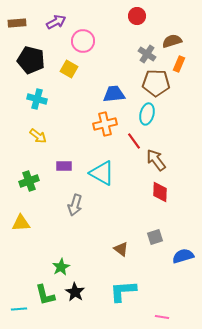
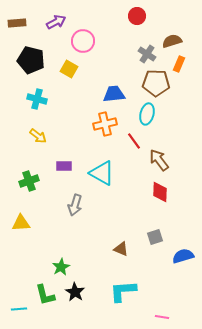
brown arrow: moved 3 px right
brown triangle: rotated 14 degrees counterclockwise
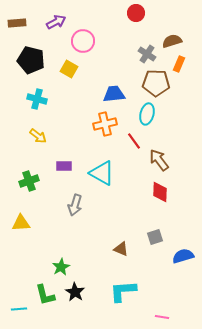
red circle: moved 1 px left, 3 px up
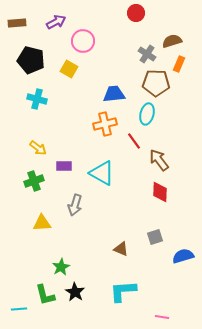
yellow arrow: moved 12 px down
green cross: moved 5 px right
yellow triangle: moved 21 px right
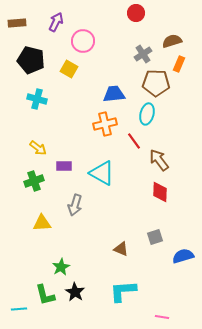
purple arrow: rotated 36 degrees counterclockwise
gray cross: moved 4 px left; rotated 24 degrees clockwise
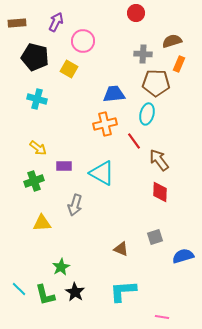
gray cross: rotated 36 degrees clockwise
black pentagon: moved 4 px right, 3 px up
cyan line: moved 20 px up; rotated 49 degrees clockwise
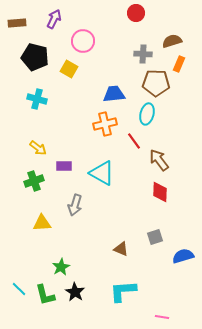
purple arrow: moved 2 px left, 3 px up
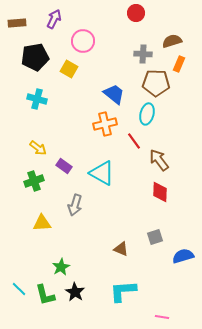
black pentagon: rotated 24 degrees counterclockwise
blue trapezoid: rotated 45 degrees clockwise
purple rectangle: rotated 35 degrees clockwise
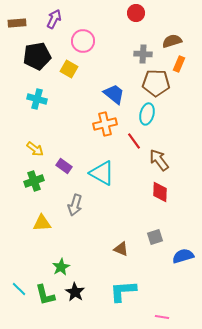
black pentagon: moved 2 px right, 1 px up
yellow arrow: moved 3 px left, 1 px down
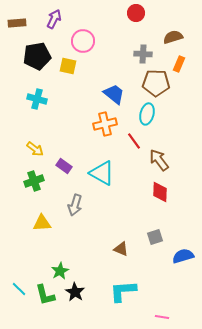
brown semicircle: moved 1 px right, 4 px up
yellow square: moved 1 px left, 3 px up; rotated 18 degrees counterclockwise
green star: moved 1 px left, 4 px down
